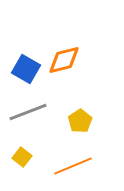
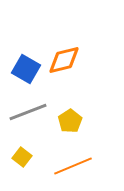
yellow pentagon: moved 10 px left
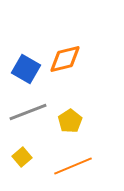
orange diamond: moved 1 px right, 1 px up
yellow square: rotated 12 degrees clockwise
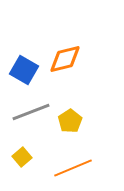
blue square: moved 2 px left, 1 px down
gray line: moved 3 px right
orange line: moved 2 px down
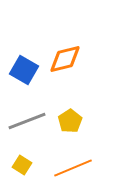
gray line: moved 4 px left, 9 px down
yellow square: moved 8 px down; rotated 18 degrees counterclockwise
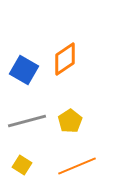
orange diamond: rotated 20 degrees counterclockwise
gray line: rotated 6 degrees clockwise
orange line: moved 4 px right, 2 px up
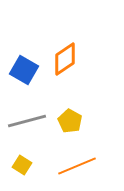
yellow pentagon: rotated 10 degrees counterclockwise
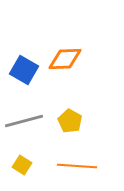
orange diamond: rotated 32 degrees clockwise
gray line: moved 3 px left
orange line: rotated 27 degrees clockwise
